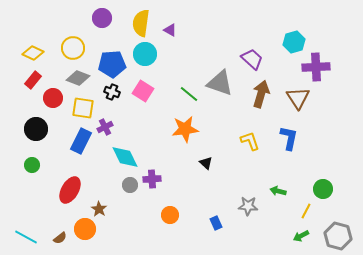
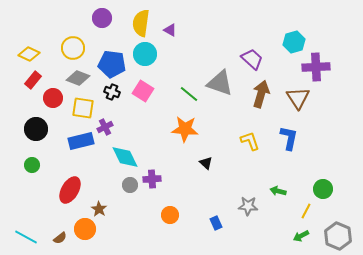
yellow diamond at (33, 53): moved 4 px left, 1 px down
blue pentagon at (112, 64): rotated 12 degrees clockwise
orange star at (185, 129): rotated 12 degrees clockwise
blue rectangle at (81, 141): rotated 50 degrees clockwise
gray hexagon at (338, 236): rotated 8 degrees clockwise
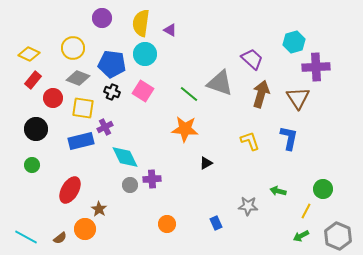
black triangle at (206, 163): rotated 48 degrees clockwise
orange circle at (170, 215): moved 3 px left, 9 px down
